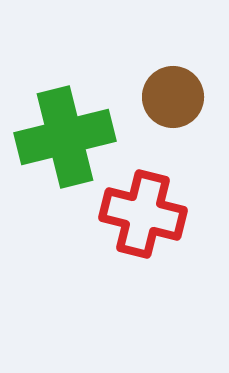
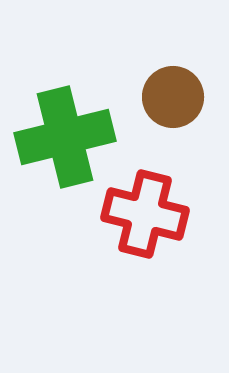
red cross: moved 2 px right
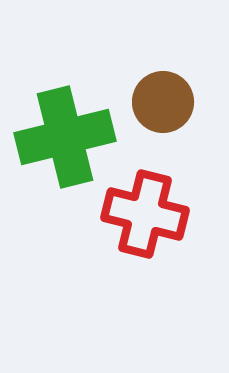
brown circle: moved 10 px left, 5 px down
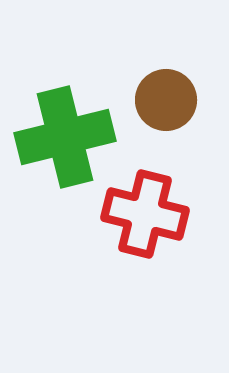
brown circle: moved 3 px right, 2 px up
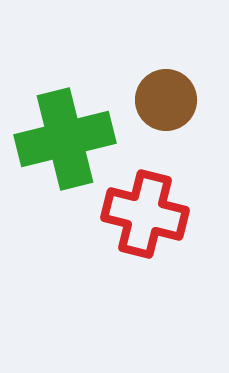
green cross: moved 2 px down
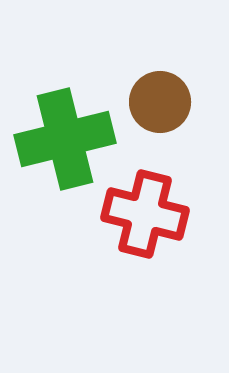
brown circle: moved 6 px left, 2 px down
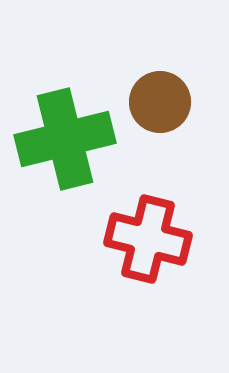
red cross: moved 3 px right, 25 px down
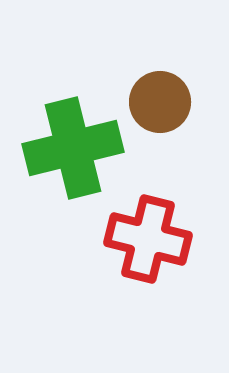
green cross: moved 8 px right, 9 px down
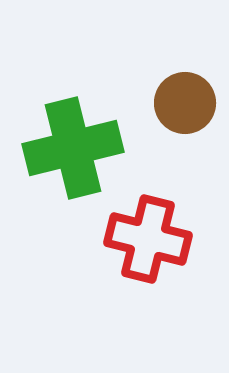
brown circle: moved 25 px right, 1 px down
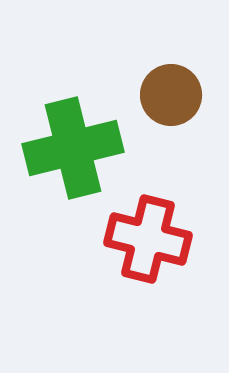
brown circle: moved 14 px left, 8 px up
